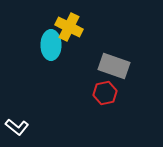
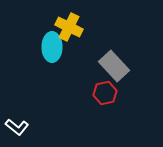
cyan ellipse: moved 1 px right, 2 px down
gray rectangle: rotated 28 degrees clockwise
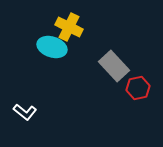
cyan ellipse: rotated 72 degrees counterclockwise
red hexagon: moved 33 px right, 5 px up
white L-shape: moved 8 px right, 15 px up
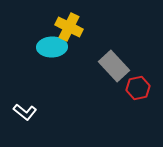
cyan ellipse: rotated 20 degrees counterclockwise
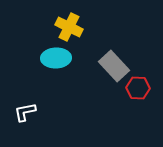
cyan ellipse: moved 4 px right, 11 px down
red hexagon: rotated 15 degrees clockwise
white L-shape: rotated 130 degrees clockwise
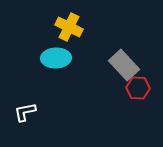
gray rectangle: moved 10 px right, 1 px up
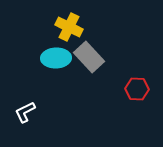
gray rectangle: moved 35 px left, 8 px up
red hexagon: moved 1 px left, 1 px down
white L-shape: rotated 15 degrees counterclockwise
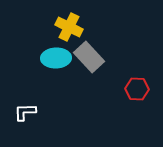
white L-shape: rotated 25 degrees clockwise
